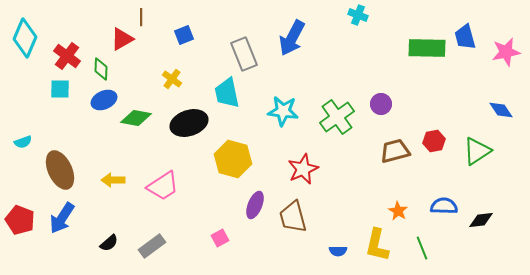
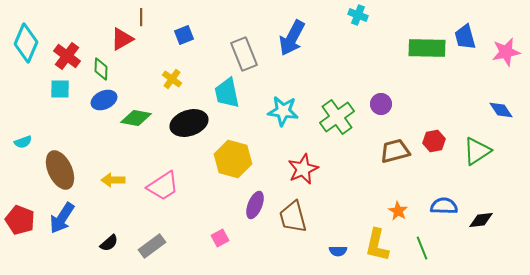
cyan diamond at (25, 38): moved 1 px right, 5 px down
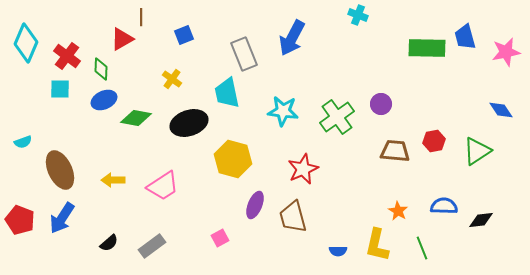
brown trapezoid at (395, 151): rotated 20 degrees clockwise
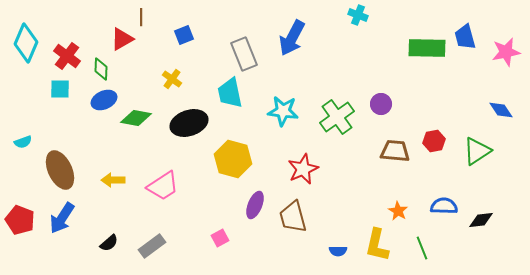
cyan trapezoid at (227, 93): moved 3 px right
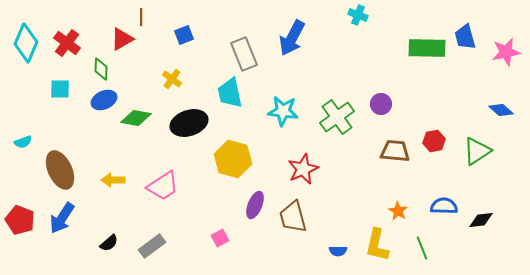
red cross at (67, 56): moved 13 px up
blue diamond at (501, 110): rotated 15 degrees counterclockwise
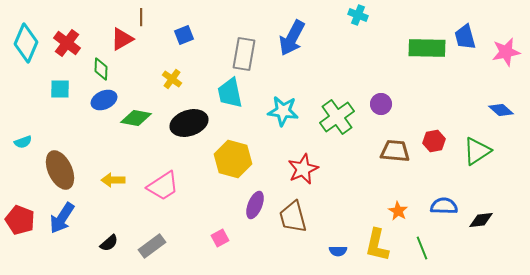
gray rectangle at (244, 54): rotated 32 degrees clockwise
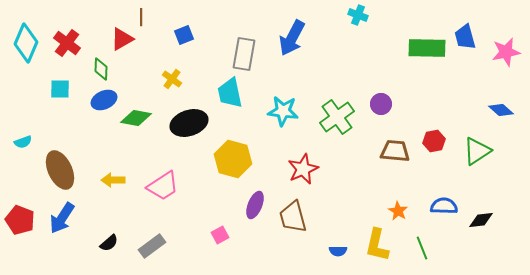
pink square at (220, 238): moved 3 px up
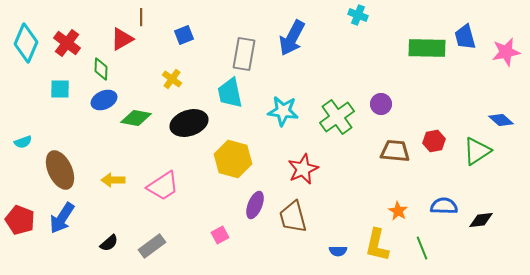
blue diamond at (501, 110): moved 10 px down
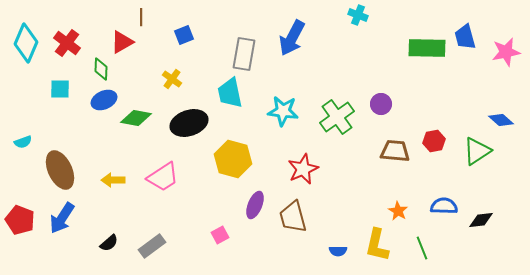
red triangle at (122, 39): moved 3 px down
pink trapezoid at (163, 186): moved 9 px up
